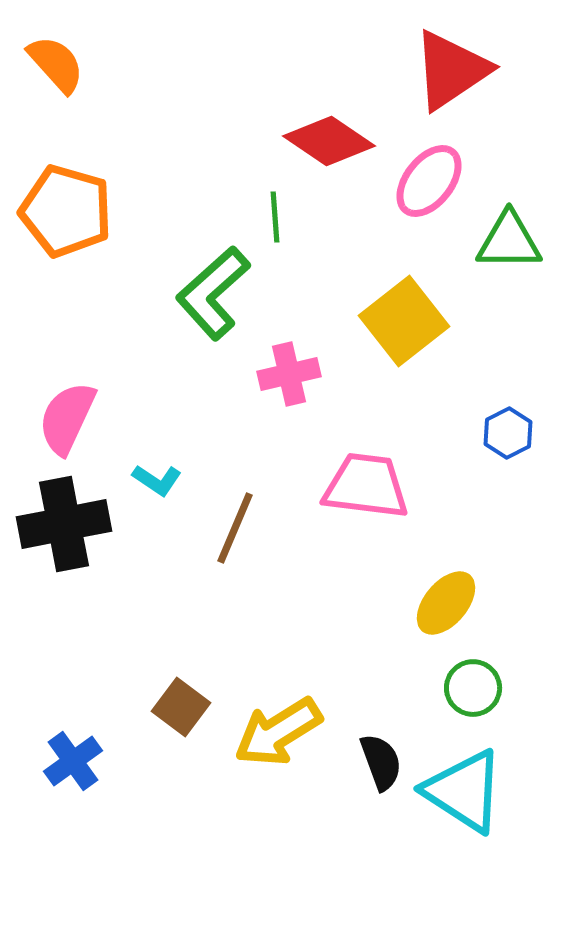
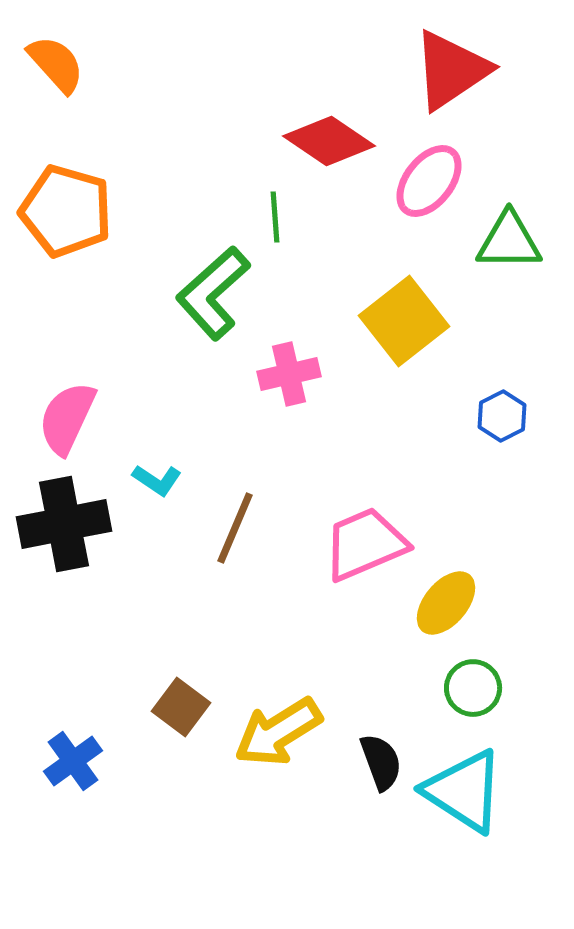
blue hexagon: moved 6 px left, 17 px up
pink trapezoid: moved 1 px left, 58 px down; rotated 30 degrees counterclockwise
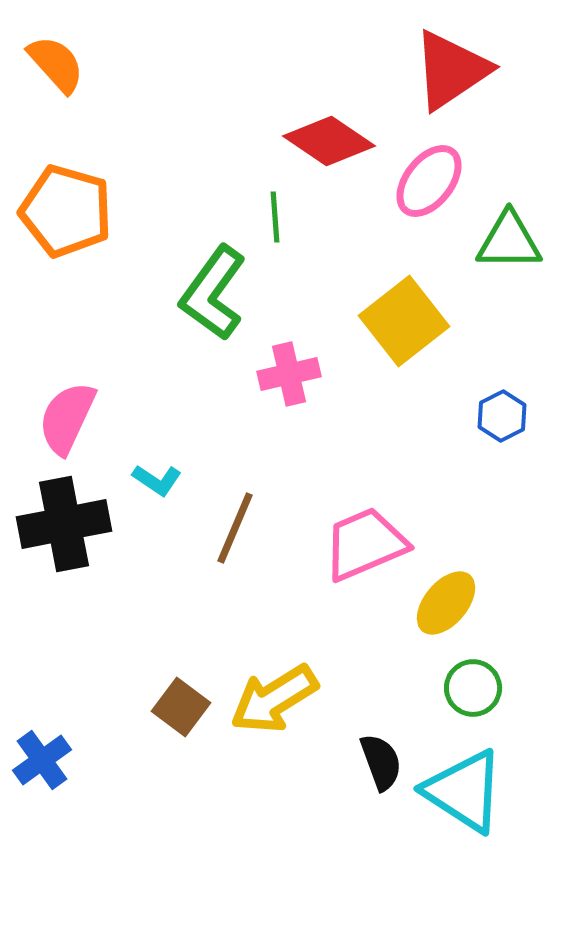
green L-shape: rotated 12 degrees counterclockwise
yellow arrow: moved 4 px left, 33 px up
blue cross: moved 31 px left, 1 px up
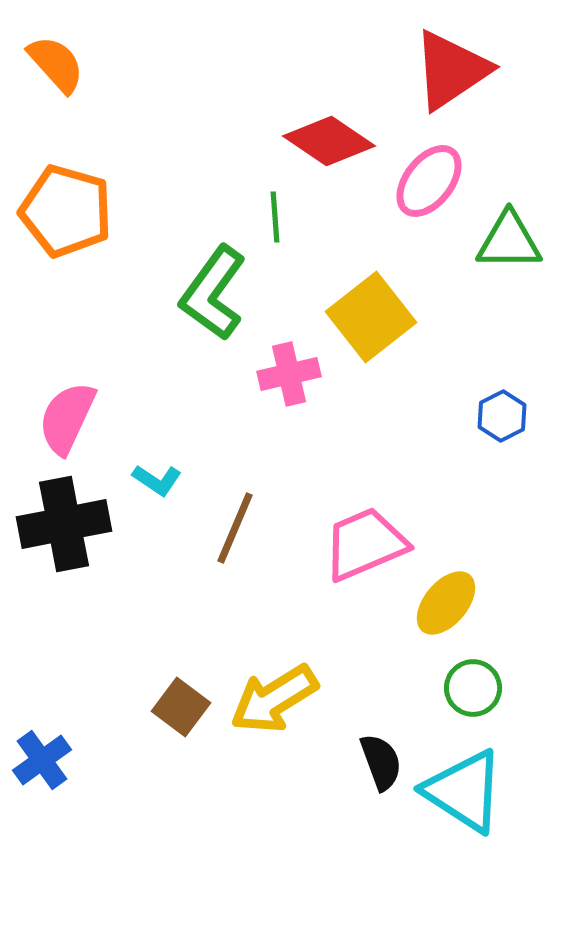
yellow square: moved 33 px left, 4 px up
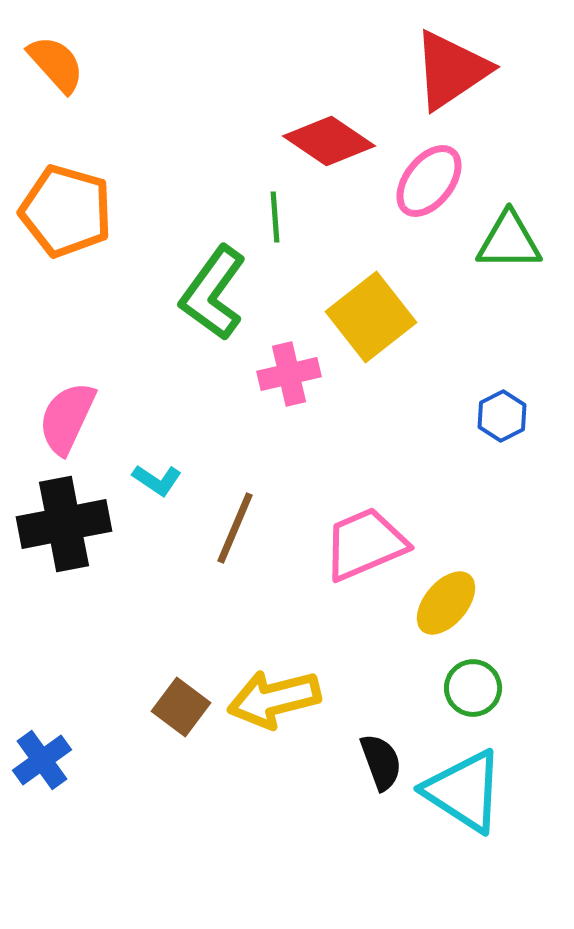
yellow arrow: rotated 18 degrees clockwise
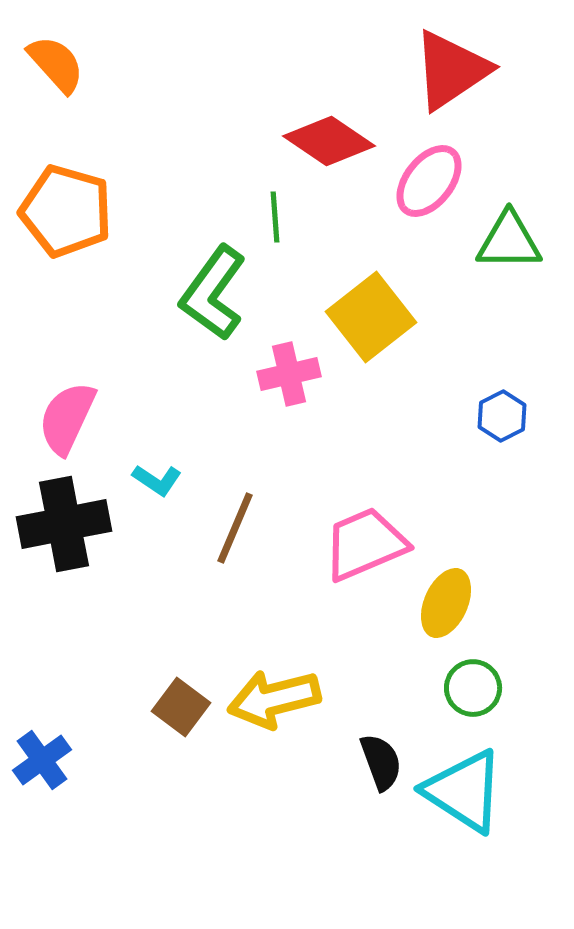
yellow ellipse: rotated 16 degrees counterclockwise
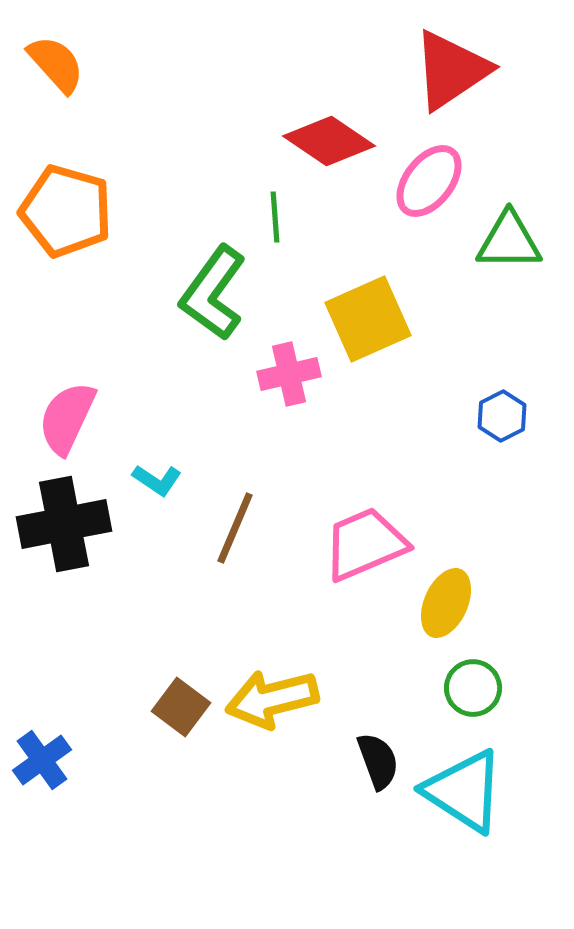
yellow square: moved 3 px left, 2 px down; rotated 14 degrees clockwise
yellow arrow: moved 2 px left
black semicircle: moved 3 px left, 1 px up
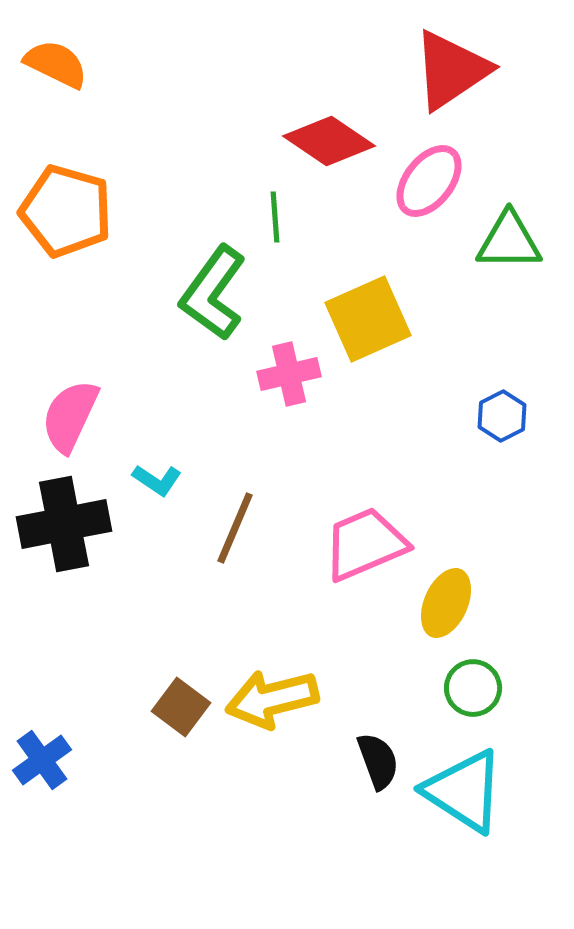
orange semicircle: rotated 22 degrees counterclockwise
pink semicircle: moved 3 px right, 2 px up
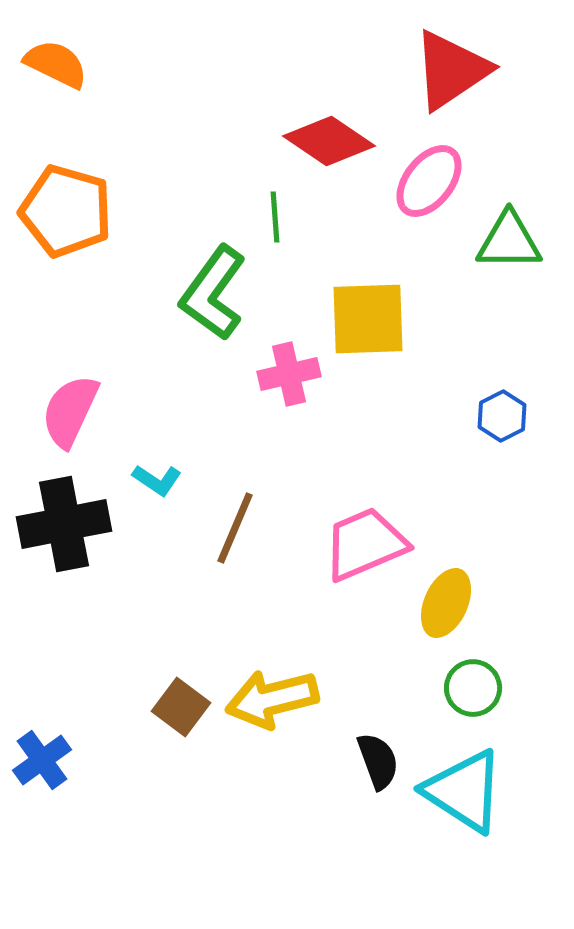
yellow square: rotated 22 degrees clockwise
pink semicircle: moved 5 px up
